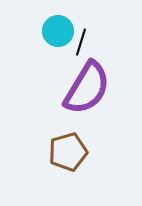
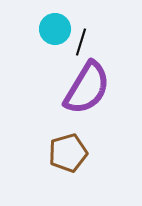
cyan circle: moved 3 px left, 2 px up
brown pentagon: moved 1 px down
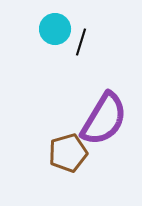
purple semicircle: moved 17 px right, 31 px down
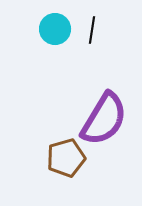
black line: moved 11 px right, 12 px up; rotated 8 degrees counterclockwise
brown pentagon: moved 2 px left, 5 px down
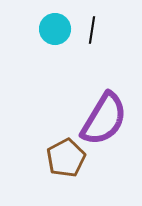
brown pentagon: rotated 12 degrees counterclockwise
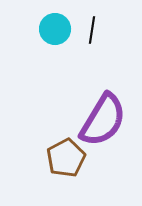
purple semicircle: moved 1 px left, 1 px down
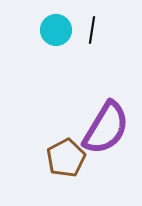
cyan circle: moved 1 px right, 1 px down
purple semicircle: moved 3 px right, 8 px down
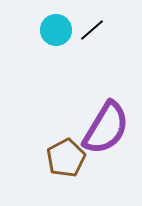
black line: rotated 40 degrees clockwise
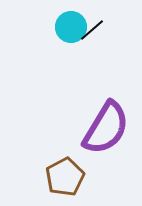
cyan circle: moved 15 px right, 3 px up
brown pentagon: moved 1 px left, 19 px down
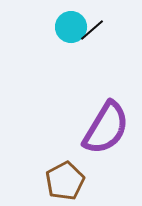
brown pentagon: moved 4 px down
